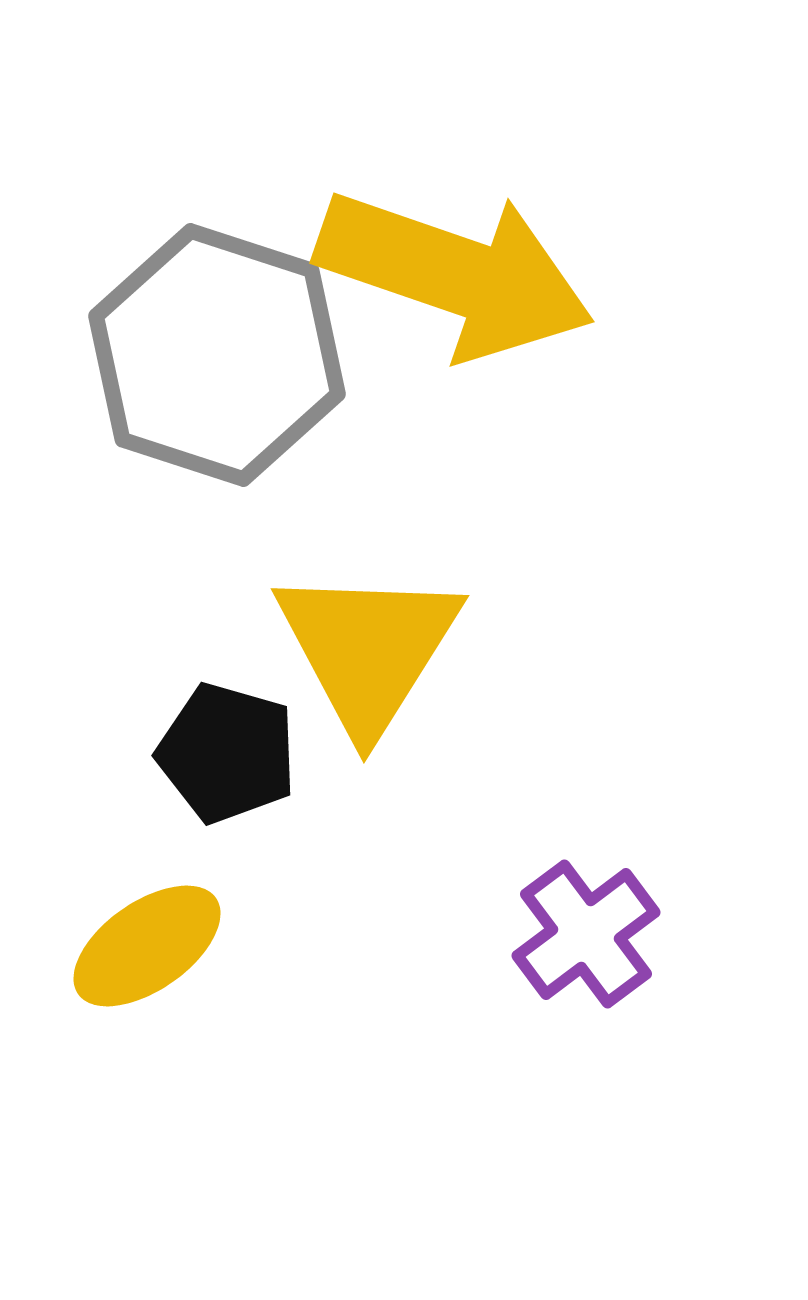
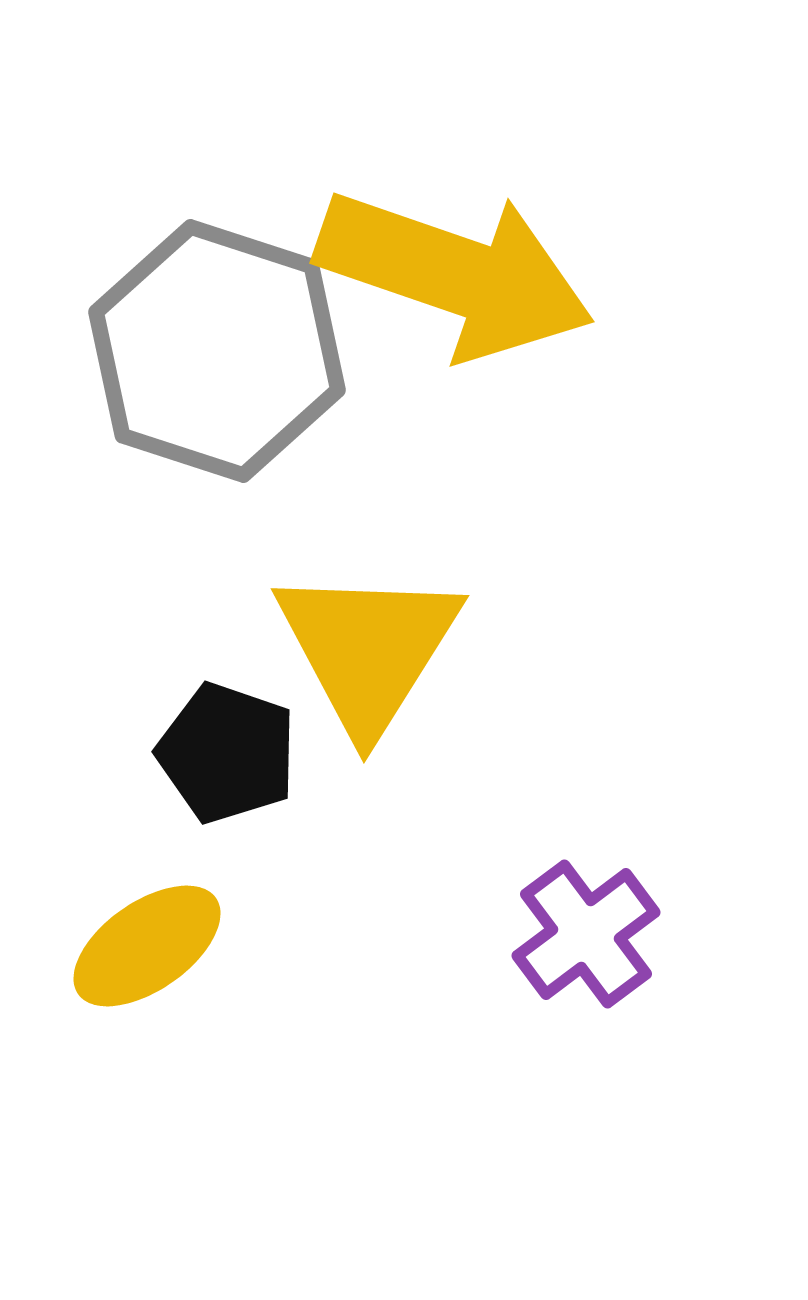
gray hexagon: moved 4 px up
black pentagon: rotated 3 degrees clockwise
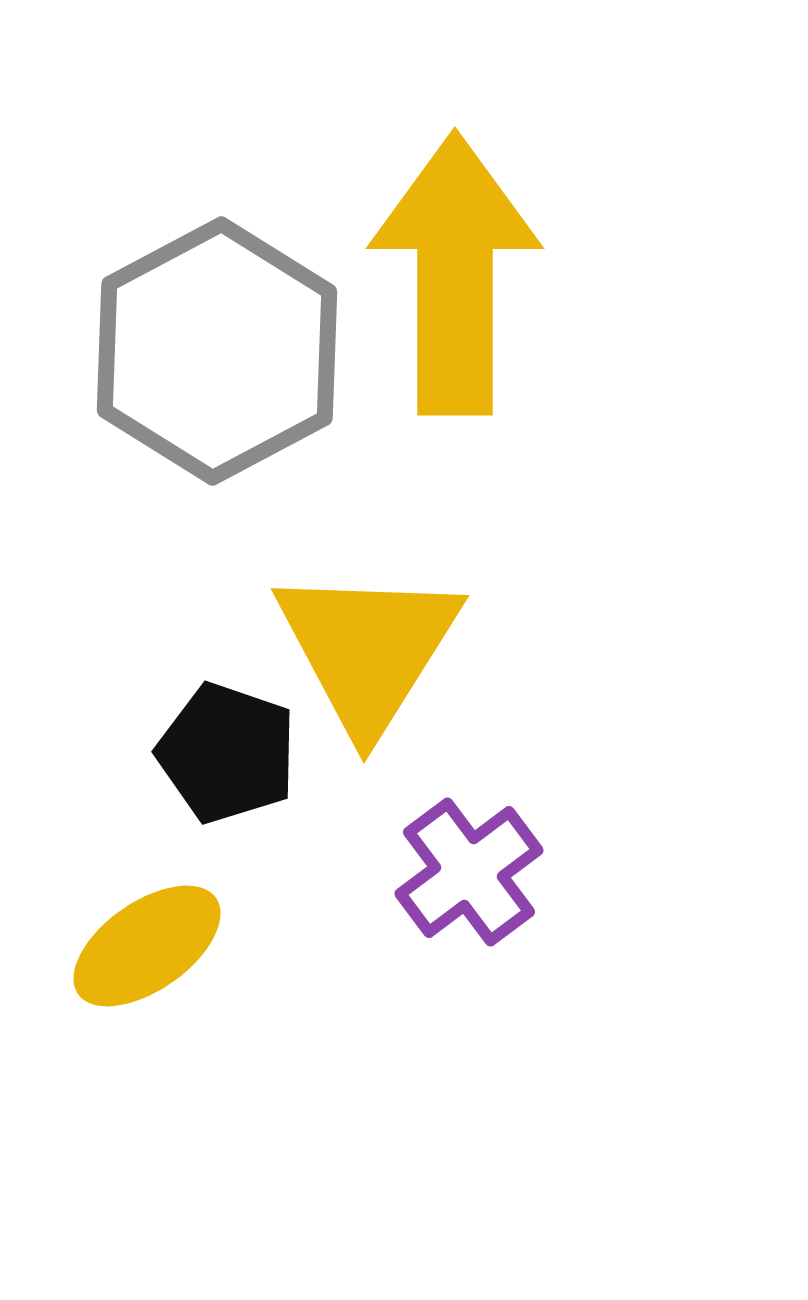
yellow arrow: rotated 109 degrees counterclockwise
gray hexagon: rotated 14 degrees clockwise
purple cross: moved 117 px left, 62 px up
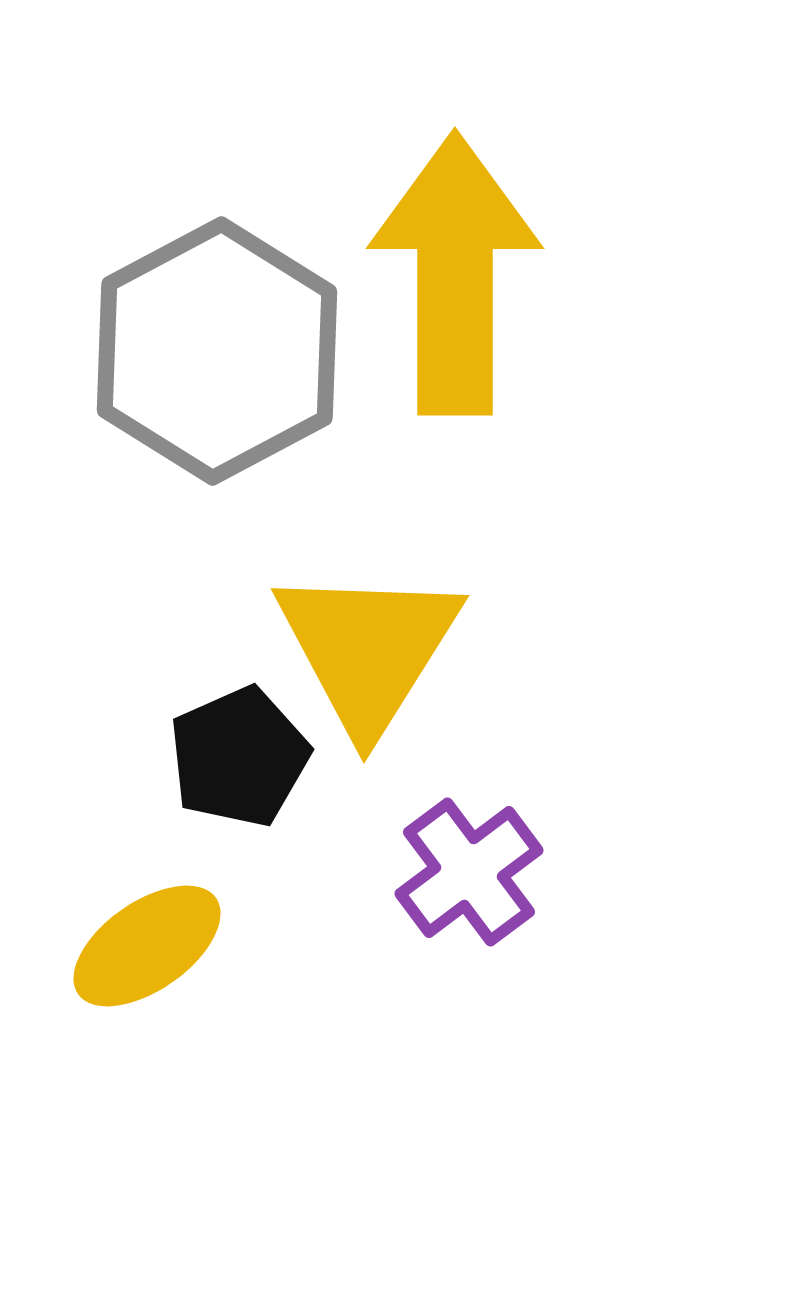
black pentagon: moved 12 px right, 4 px down; rotated 29 degrees clockwise
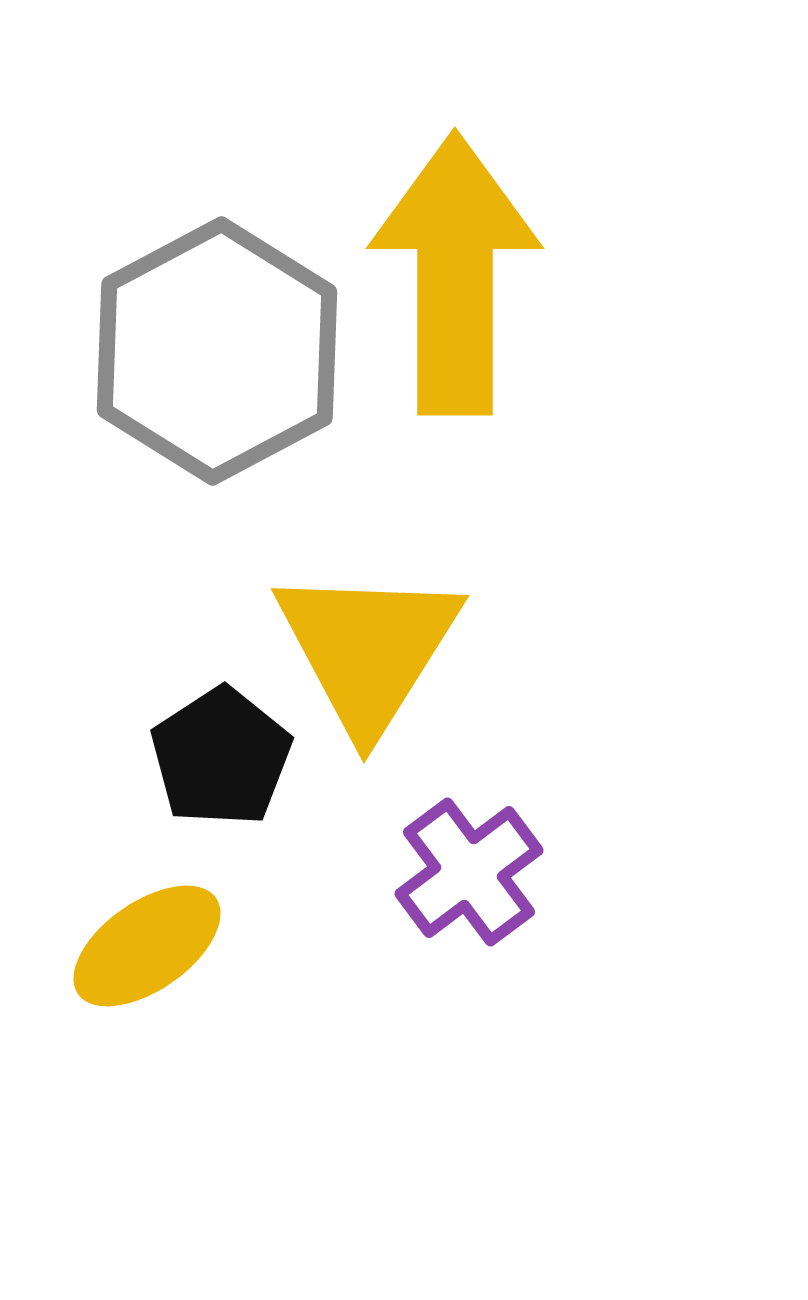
black pentagon: moved 18 px left; rotated 9 degrees counterclockwise
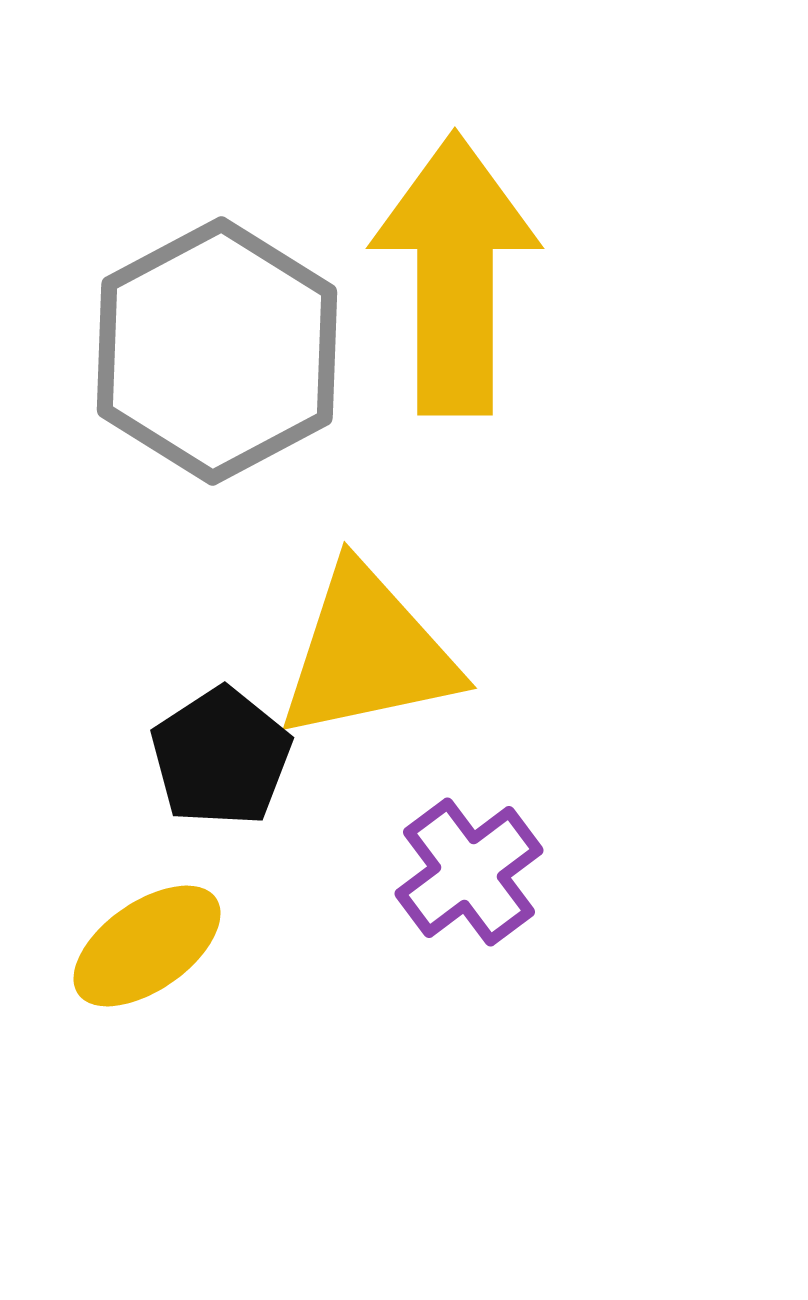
yellow triangle: moved 4 px down; rotated 46 degrees clockwise
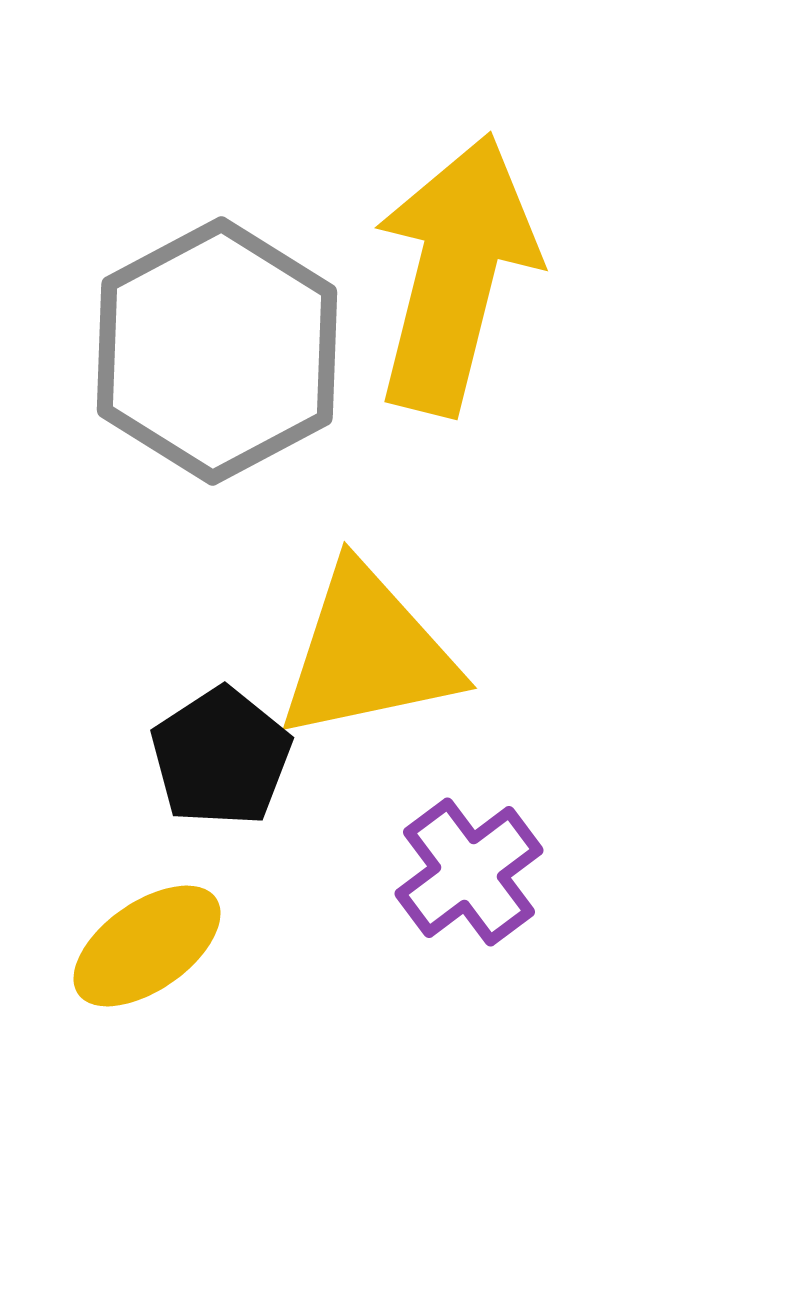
yellow arrow: rotated 14 degrees clockwise
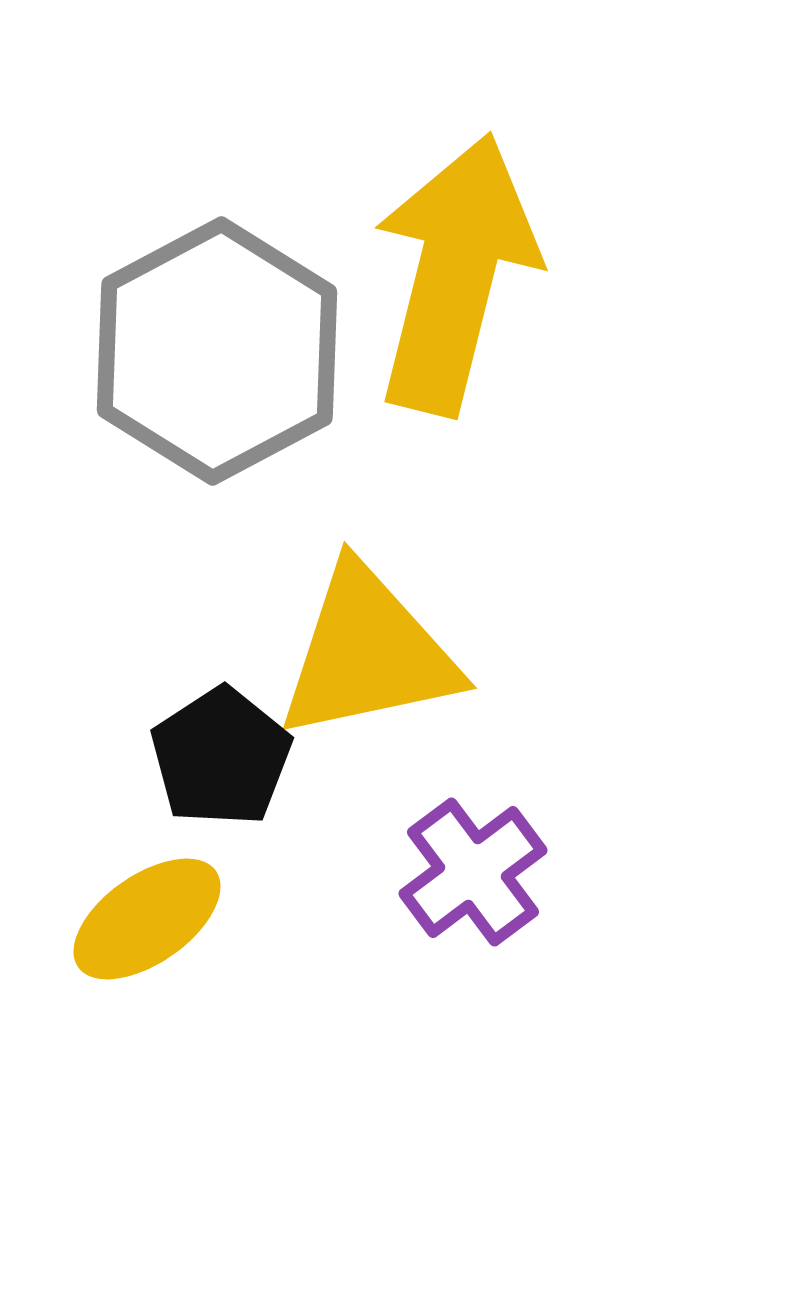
purple cross: moved 4 px right
yellow ellipse: moved 27 px up
